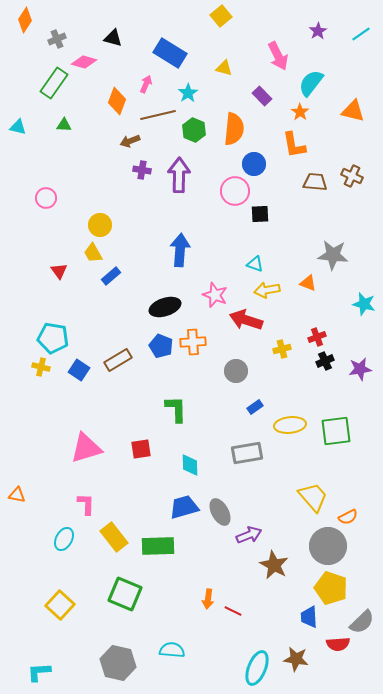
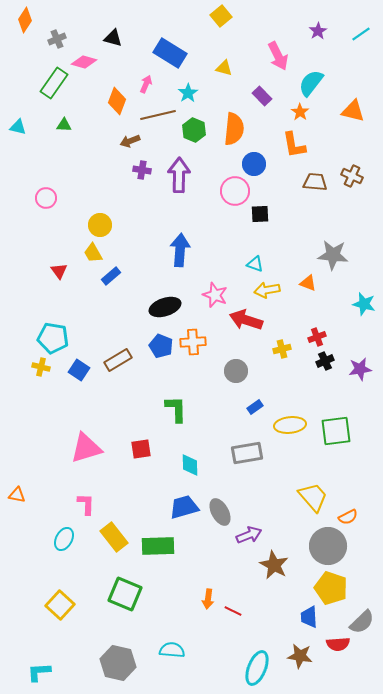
brown star at (296, 659): moved 4 px right, 3 px up
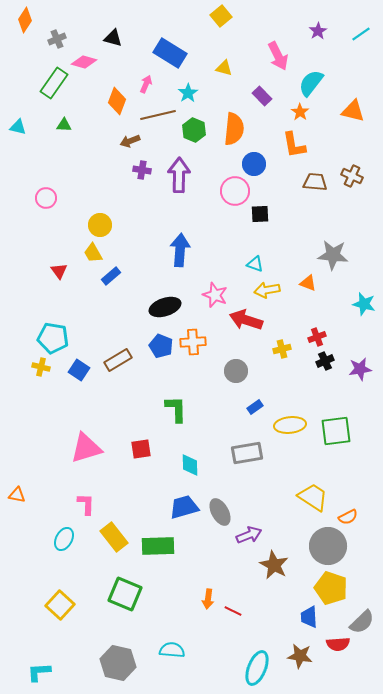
yellow trapezoid at (313, 497): rotated 16 degrees counterclockwise
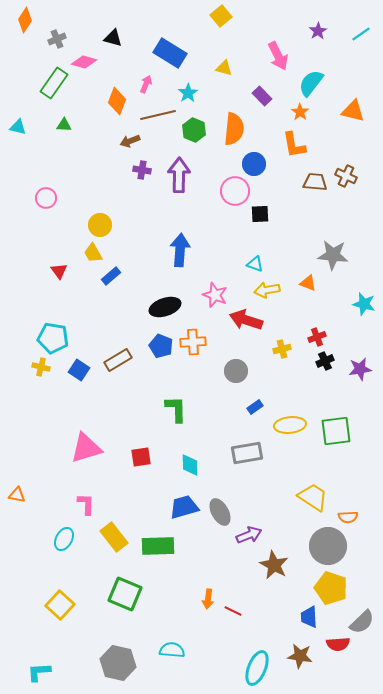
brown cross at (352, 176): moved 6 px left
red square at (141, 449): moved 8 px down
orange semicircle at (348, 517): rotated 24 degrees clockwise
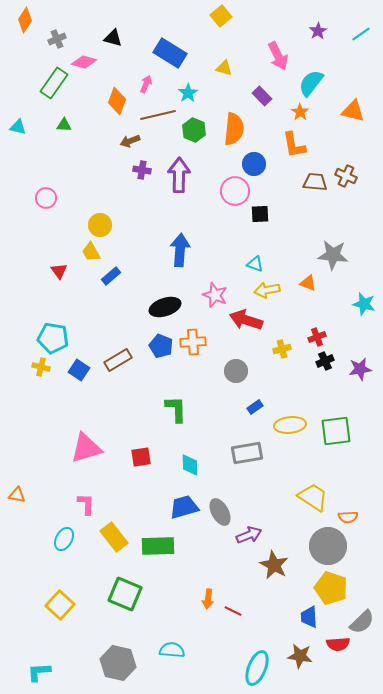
yellow trapezoid at (93, 253): moved 2 px left, 1 px up
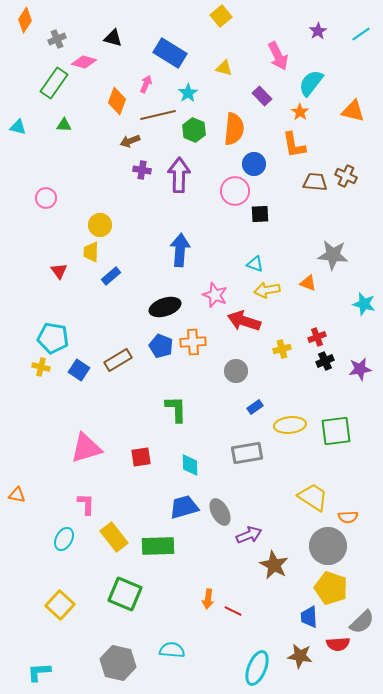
yellow trapezoid at (91, 252): rotated 30 degrees clockwise
red arrow at (246, 320): moved 2 px left, 1 px down
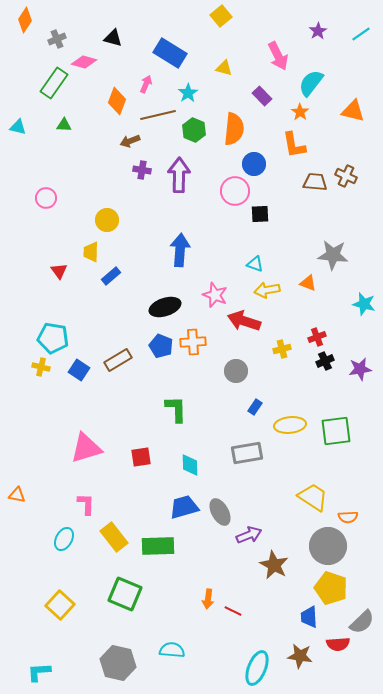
yellow circle at (100, 225): moved 7 px right, 5 px up
blue rectangle at (255, 407): rotated 21 degrees counterclockwise
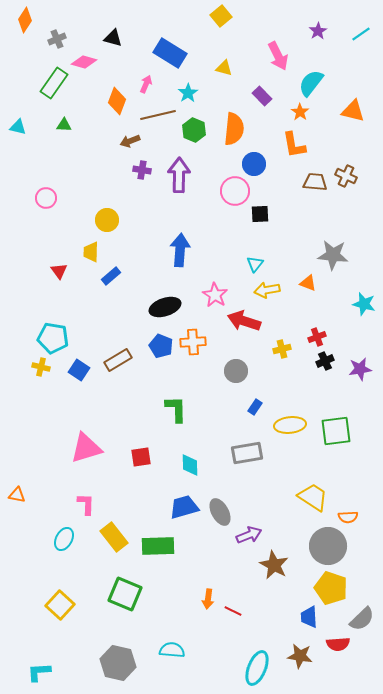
cyan triangle at (255, 264): rotated 48 degrees clockwise
pink star at (215, 295): rotated 10 degrees clockwise
gray semicircle at (362, 622): moved 3 px up
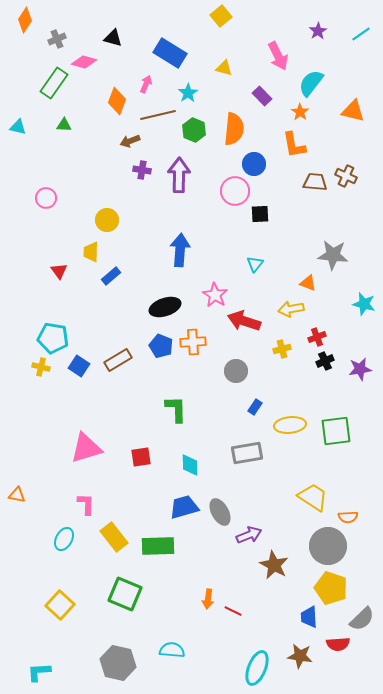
yellow arrow at (267, 290): moved 24 px right, 19 px down
blue square at (79, 370): moved 4 px up
